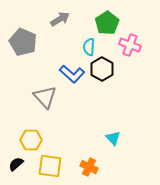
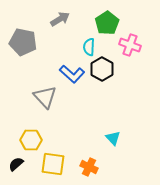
gray pentagon: rotated 12 degrees counterclockwise
yellow square: moved 3 px right, 2 px up
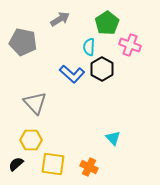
gray triangle: moved 10 px left, 6 px down
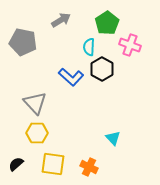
gray arrow: moved 1 px right, 1 px down
blue L-shape: moved 1 px left, 3 px down
yellow hexagon: moved 6 px right, 7 px up
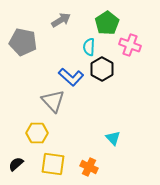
gray triangle: moved 18 px right, 2 px up
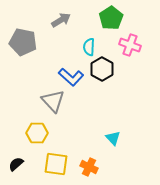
green pentagon: moved 4 px right, 5 px up
yellow square: moved 3 px right
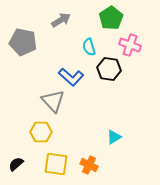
cyan semicircle: rotated 18 degrees counterclockwise
black hexagon: moved 7 px right; rotated 20 degrees counterclockwise
yellow hexagon: moved 4 px right, 1 px up
cyan triangle: moved 1 px right, 1 px up; rotated 42 degrees clockwise
orange cross: moved 2 px up
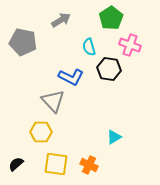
blue L-shape: rotated 15 degrees counterclockwise
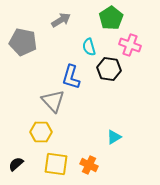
blue L-shape: rotated 80 degrees clockwise
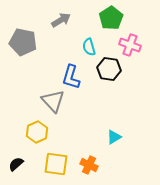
yellow hexagon: moved 4 px left; rotated 25 degrees counterclockwise
